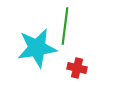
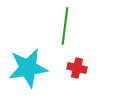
cyan star: moved 9 px left, 20 px down
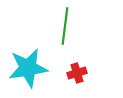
red cross: moved 5 px down; rotated 30 degrees counterclockwise
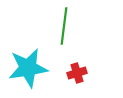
green line: moved 1 px left
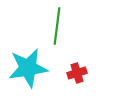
green line: moved 7 px left
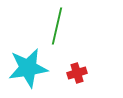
green line: rotated 6 degrees clockwise
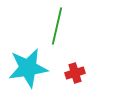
red cross: moved 2 px left
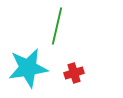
red cross: moved 1 px left
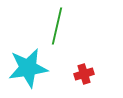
red cross: moved 10 px right, 1 px down
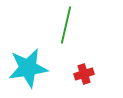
green line: moved 9 px right, 1 px up
